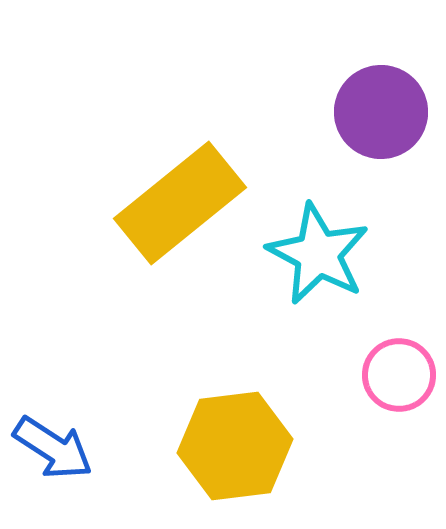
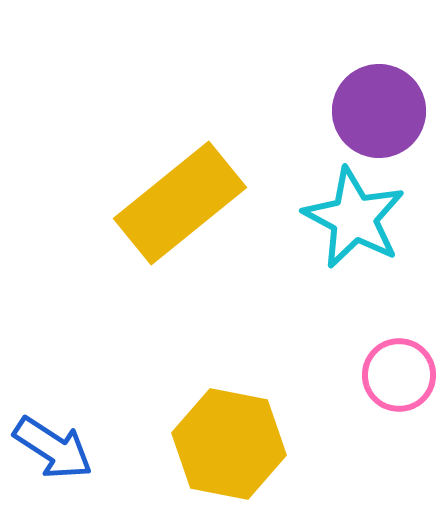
purple circle: moved 2 px left, 1 px up
cyan star: moved 36 px right, 36 px up
yellow hexagon: moved 6 px left, 2 px up; rotated 18 degrees clockwise
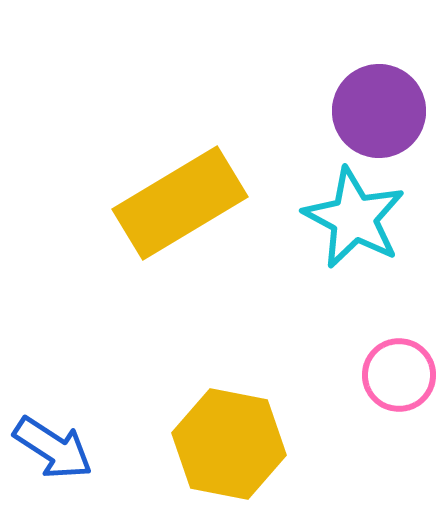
yellow rectangle: rotated 8 degrees clockwise
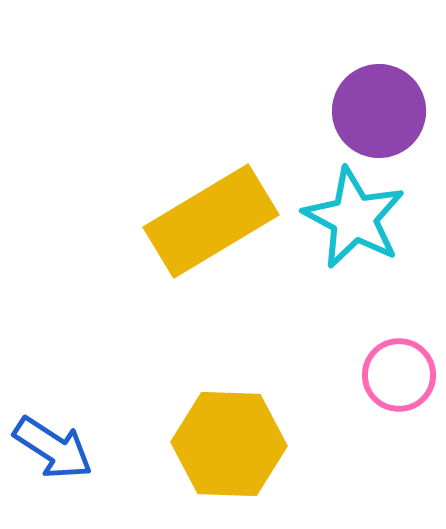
yellow rectangle: moved 31 px right, 18 px down
yellow hexagon: rotated 9 degrees counterclockwise
